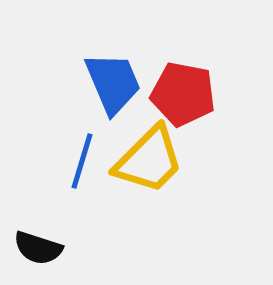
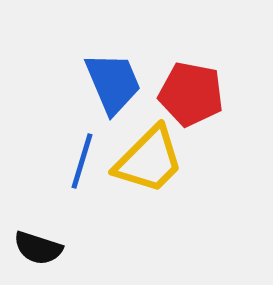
red pentagon: moved 8 px right
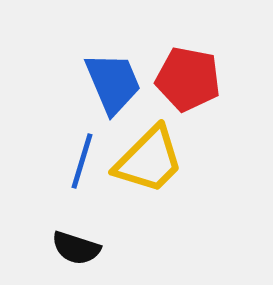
red pentagon: moved 3 px left, 15 px up
black semicircle: moved 38 px right
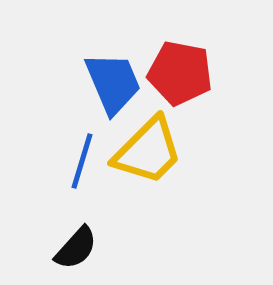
red pentagon: moved 8 px left, 6 px up
yellow trapezoid: moved 1 px left, 9 px up
black semicircle: rotated 66 degrees counterclockwise
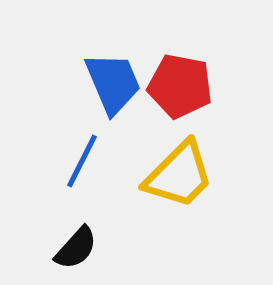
red pentagon: moved 13 px down
yellow trapezoid: moved 31 px right, 24 px down
blue line: rotated 10 degrees clockwise
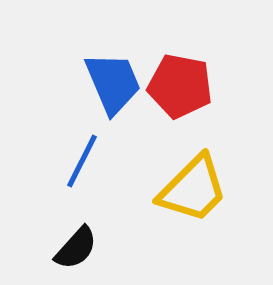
yellow trapezoid: moved 14 px right, 14 px down
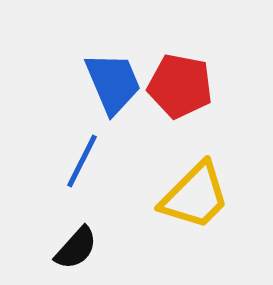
yellow trapezoid: moved 2 px right, 7 px down
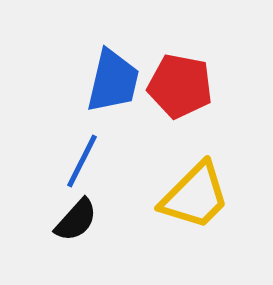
blue trapezoid: moved 2 px up; rotated 36 degrees clockwise
black semicircle: moved 28 px up
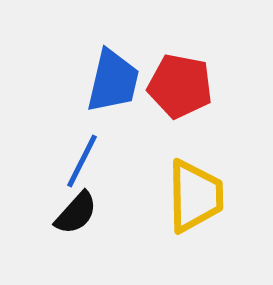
yellow trapezoid: rotated 46 degrees counterclockwise
black semicircle: moved 7 px up
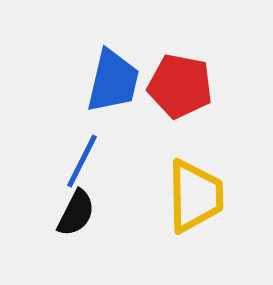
black semicircle: rotated 15 degrees counterclockwise
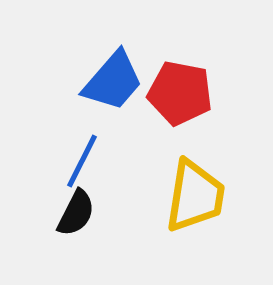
blue trapezoid: rotated 28 degrees clockwise
red pentagon: moved 7 px down
yellow trapezoid: rotated 10 degrees clockwise
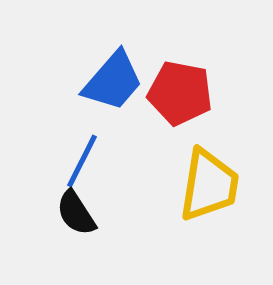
yellow trapezoid: moved 14 px right, 11 px up
black semicircle: rotated 120 degrees clockwise
